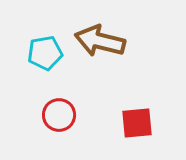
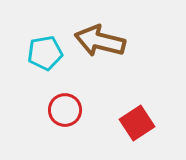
red circle: moved 6 px right, 5 px up
red square: rotated 28 degrees counterclockwise
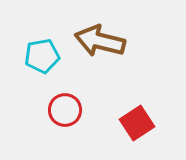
cyan pentagon: moved 3 px left, 3 px down
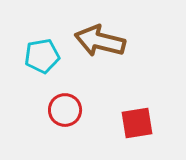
red square: rotated 24 degrees clockwise
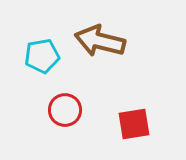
red square: moved 3 px left, 1 px down
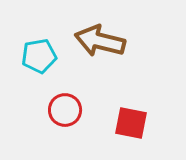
cyan pentagon: moved 3 px left
red square: moved 3 px left, 1 px up; rotated 20 degrees clockwise
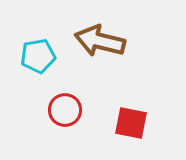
cyan pentagon: moved 1 px left
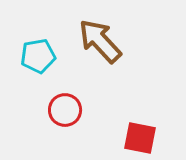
brown arrow: rotated 33 degrees clockwise
red square: moved 9 px right, 15 px down
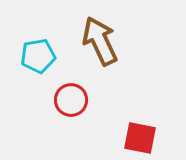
brown arrow: rotated 18 degrees clockwise
red circle: moved 6 px right, 10 px up
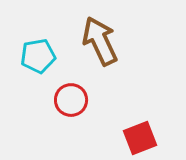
red square: rotated 32 degrees counterclockwise
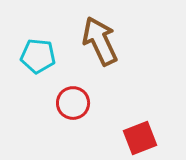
cyan pentagon: rotated 16 degrees clockwise
red circle: moved 2 px right, 3 px down
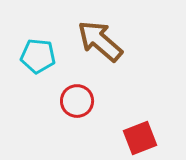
brown arrow: rotated 24 degrees counterclockwise
red circle: moved 4 px right, 2 px up
